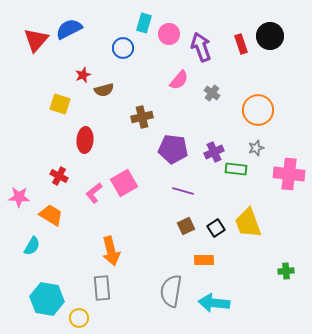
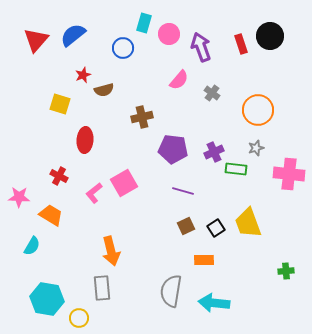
blue semicircle: moved 4 px right, 6 px down; rotated 12 degrees counterclockwise
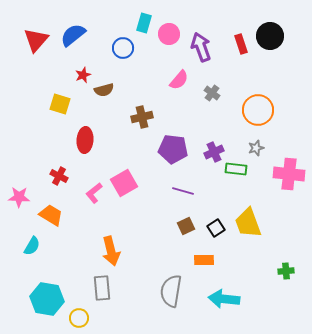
cyan arrow: moved 10 px right, 4 px up
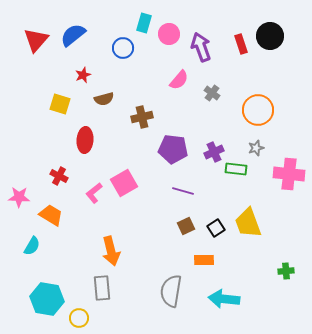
brown semicircle: moved 9 px down
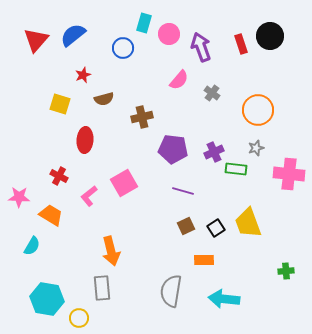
pink L-shape: moved 5 px left, 3 px down
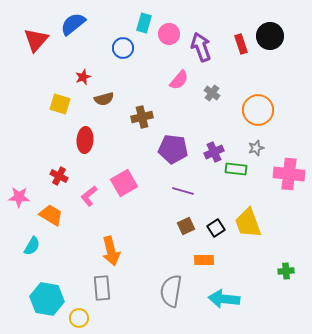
blue semicircle: moved 11 px up
red star: moved 2 px down
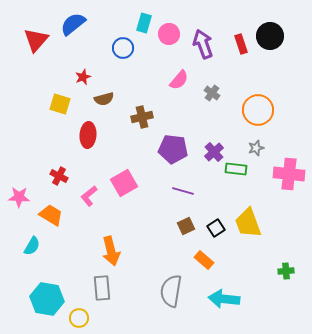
purple arrow: moved 2 px right, 3 px up
red ellipse: moved 3 px right, 5 px up
purple cross: rotated 18 degrees counterclockwise
orange rectangle: rotated 42 degrees clockwise
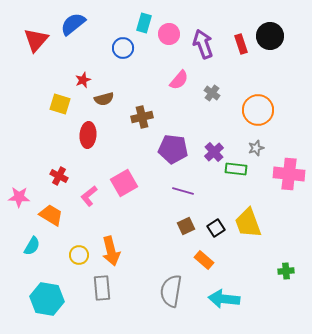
red star: moved 3 px down
yellow circle: moved 63 px up
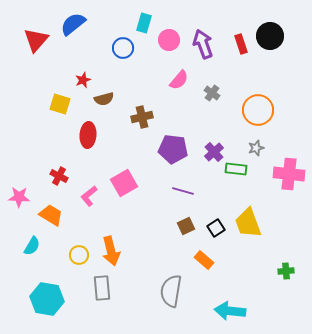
pink circle: moved 6 px down
cyan arrow: moved 6 px right, 12 px down
